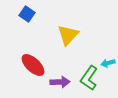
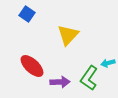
red ellipse: moved 1 px left, 1 px down
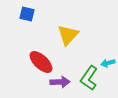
blue square: rotated 21 degrees counterclockwise
red ellipse: moved 9 px right, 4 px up
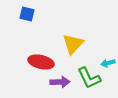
yellow triangle: moved 5 px right, 9 px down
red ellipse: rotated 30 degrees counterclockwise
green L-shape: rotated 60 degrees counterclockwise
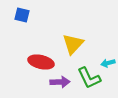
blue square: moved 5 px left, 1 px down
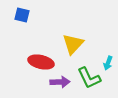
cyan arrow: rotated 56 degrees counterclockwise
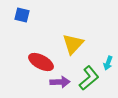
red ellipse: rotated 15 degrees clockwise
green L-shape: rotated 105 degrees counterclockwise
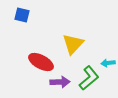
cyan arrow: rotated 64 degrees clockwise
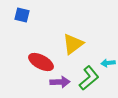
yellow triangle: rotated 10 degrees clockwise
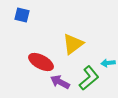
purple arrow: rotated 150 degrees counterclockwise
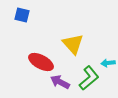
yellow triangle: rotated 35 degrees counterclockwise
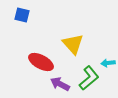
purple arrow: moved 2 px down
